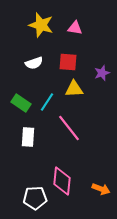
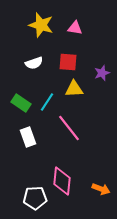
white rectangle: rotated 24 degrees counterclockwise
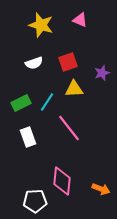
pink triangle: moved 5 px right, 8 px up; rotated 14 degrees clockwise
red square: rotated 24 degrees counterclockwise
green rectangle: rotated 60 degrees counterclockwise
white pentagon: moved 3 px down
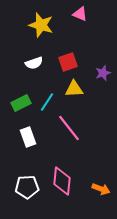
pink triangle: moved 6 px up
purple star: moved 1 px right
white pentagon: moved 8 px left, 14 px up
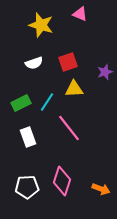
purple star: moved 2 px right, 1 px up
pink diamond: rotated 12 degrees clockwise
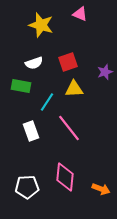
green rectangle: moved 17 px up; rotated 36 degrees clockwise
white rectangle: moved 3 px right, 6 px up
pink diamond: moved 3 px right, 4 px up; rotated 12 degrees counterclockwise
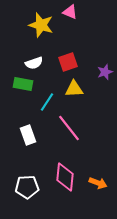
pink triangle: moved 10 px left, 2 px up
green rectangle: moved 2 px right, 2 px up
white rectangle: moved 3 px left, 4 px down
orange arrow: moved 3 px left, 6 px up
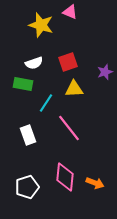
cyan line: moved 1 px left, 1 px down
orange arrow: moved 3 px left
white pentagon: rotated 15 degrees counterclockwise
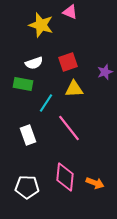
white pentagon: rotated 20 degrees clockwise
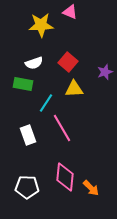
yellow star: rotated 20 degrees counterclockwise
red square: rotated 30 degrees counterclockwise
pink line: moved 7 px left; rotated 8 degrees clockwise
orange arrow: moved 4 px left, 5 px down; rotated 24 degrees clockwise
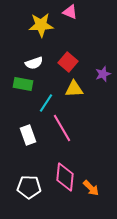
purple star: moved 2 px left, 2 px down
white pentagon: moved 2 px right
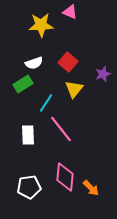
green rectangle: rotated 42 degrees counterclockwise
yellow triangle: rotated 48 degrees counterclockwise
pink line: moved 1 px left, 1 px down; rotated 8 degrees counterclockwise
white rectangle: rotated 18 degrees clockwise
white pentagon: rotated 10 degrees counterclockwise
